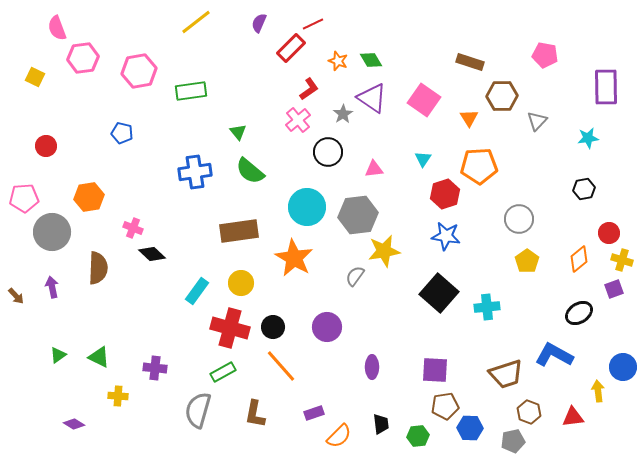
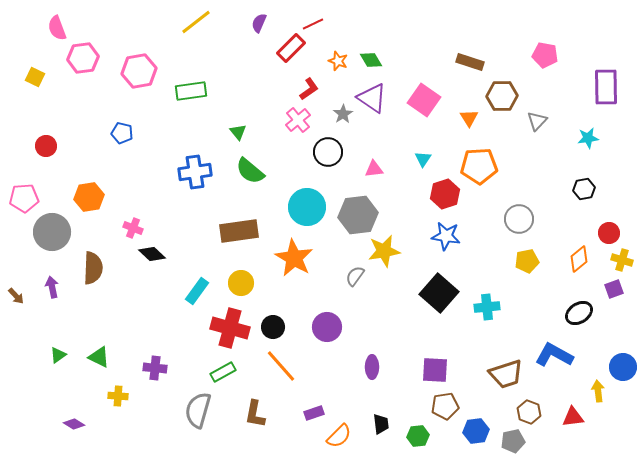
yellow pentagon at (527, 261): rotated 25 degrees clockwise
brown semicircle at (98, 268): moved 5 px left
blue hexagon at (470, 428): moved 6 px right, 3 px down; rotated 10 degrees counterclockwise
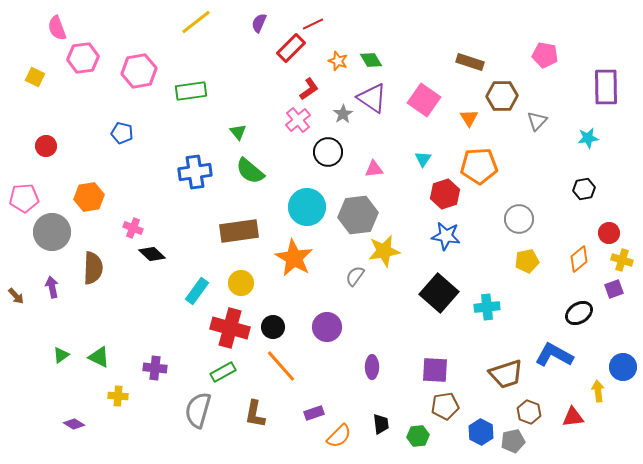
green triangle at (58, 355): moved 3 px right
blue hexagon at (476, 431): moved 5 px right, 1 px down; rotated 25 degrees counterclockwise
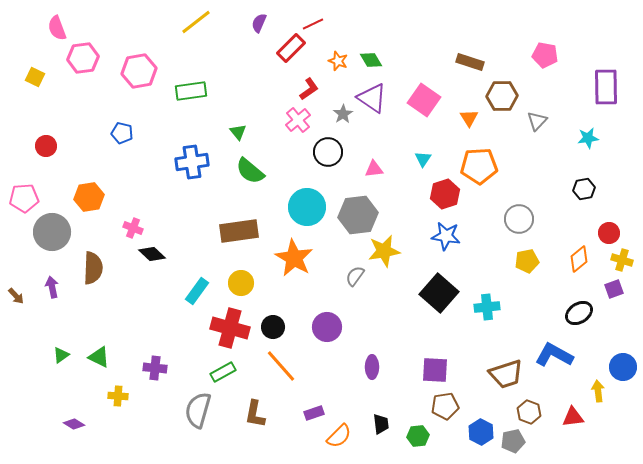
blue cross at (195, 172): moved 3 px left, 10 px up
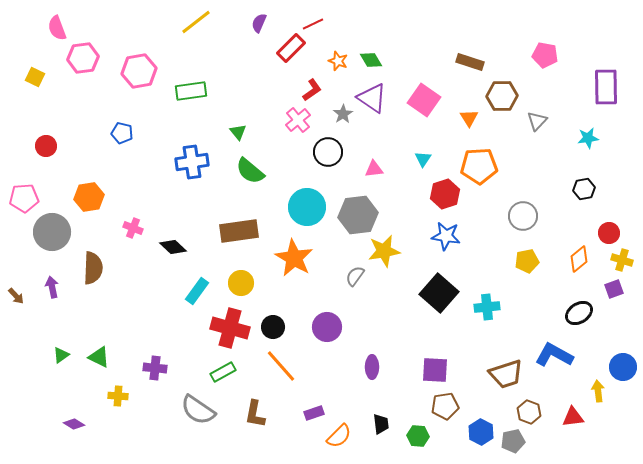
red L-shape at (309, 89): moved 3 px right, 1 px down
gray circle at (519, 219): moved 4 px right, 3 px up
black diamond at (152, 254): moved 21 px right, 7 px up
gray semicircle at (198, 410): rotated 72 degrees counterclockwise
green hexagon at (418, 436): rotated 10 degrees clockwise
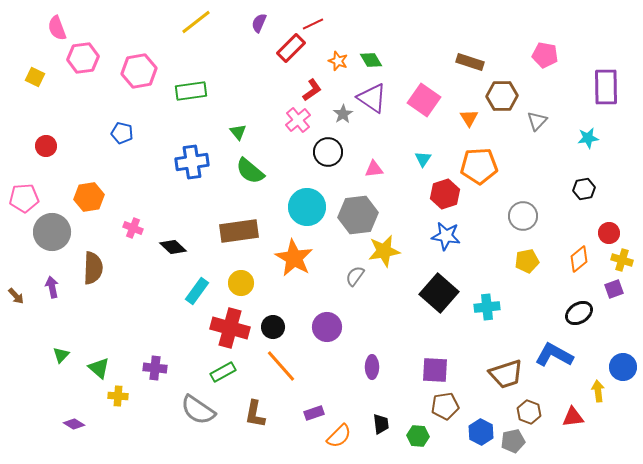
green triangle at (61, 355): rotated 12 degrees counterclockwise
green triangle at (99, 357): moved 11 px down; rotated 15 degrees clockwise
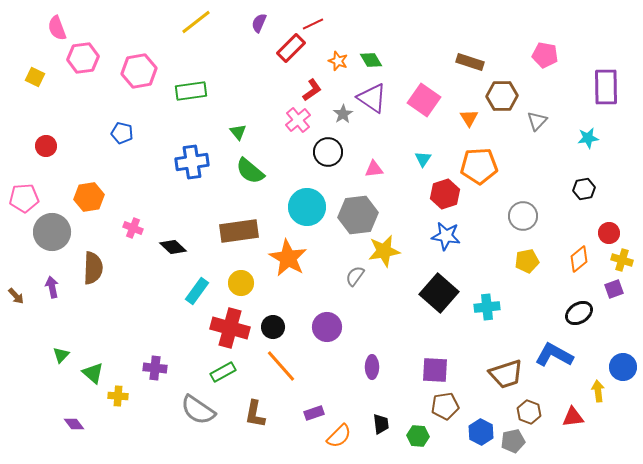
orange star at (294, 258): moved 6 px left
green triangle at (99, 368): moved 6 px left, 5 px down
purple diamond at (74, 424): rotated 20 degrees clockwise
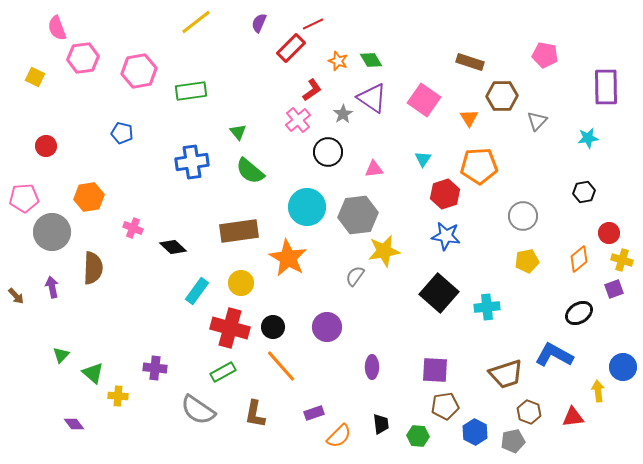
black hexagon at (584, 189): moved 3 px down
blue hexagon at (481, 432): moved 6 px left
